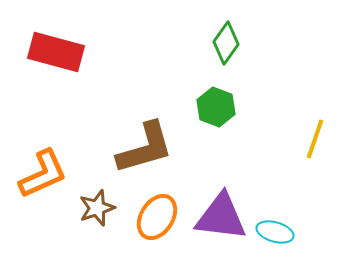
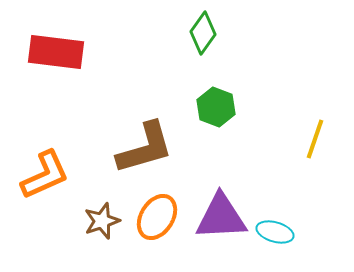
green diamond: moved 23 px left, 10 px up
red rectangle: rotated 8 degrees counterclockwise
orange L-shape: moved 2 px right, 1 px down
brown star: moved 5 px right, 13 px down
purple triangle: rotated 10 degrees counterclockwise
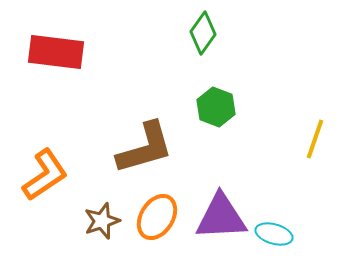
orange L-shape: rotated 10 degrees counterclockwise
cyan ellipse: moved 1 px left, 2 px down
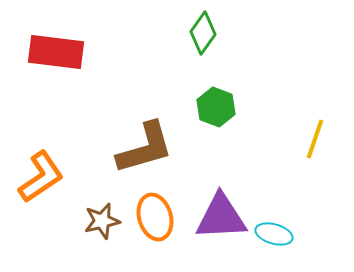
orange L-shape: moved 4 px left, 2 px down
orange ellipse: moved 2 px left; rotated 48 degrees counterclockwise
brown star: rotated 6 degrees clockwise
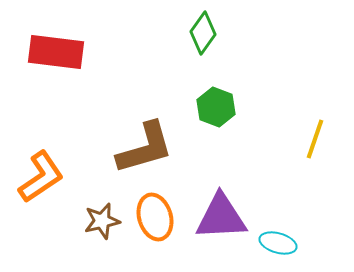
cyan ellipse: moved 4 px right, 9 px down
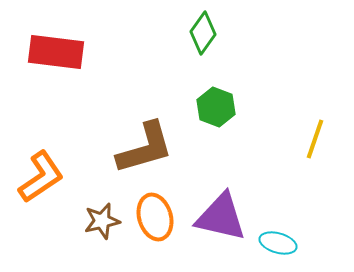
purple triangle: rotated 16 degrees clockwise
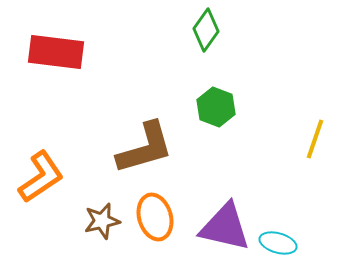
green diamond: moved 3 px right, 3 px up
purple triangle: moved 4 px right, 10 px down
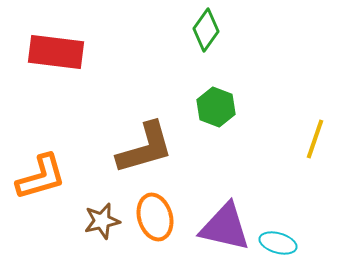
orange L-shape: rotated 18 degrees clockwise
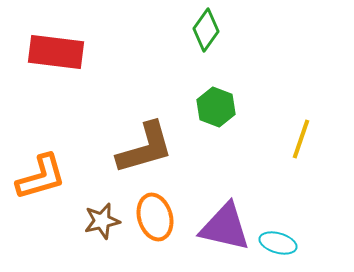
yellow line: moved 14 px left
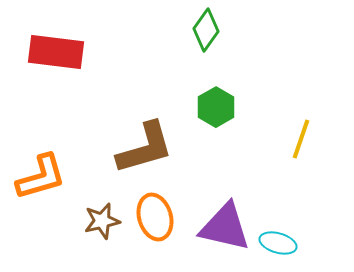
green hexagon: rotated 9 degrees clockwise
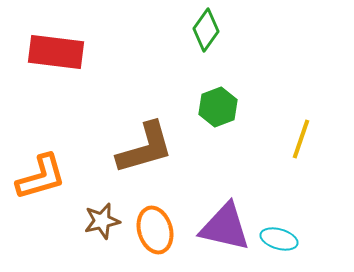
green hexagon: moved 2 px right; rotated 9 degrees clockwise
orange ellipse: moved 13 px down
cyan ellipse: moved 1 px right, 4 px up
